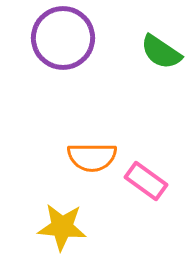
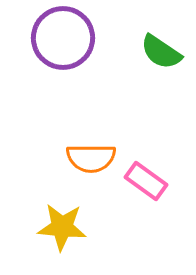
orange semicircle: moved 1 px left, 1 px down
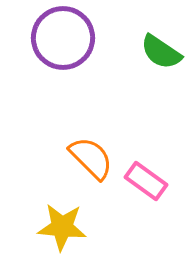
orange semicircle: rotated 135 degrees counterclockwise
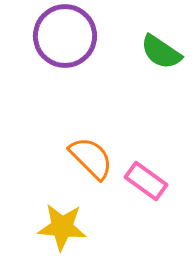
purple circle: moved 2 px right, 2 px up
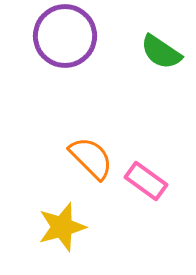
yellow star: rotated 21 degrees counterclockwise
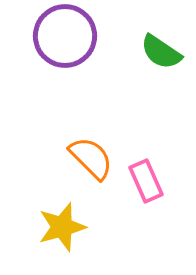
pink rectangle: rotated 30 degrees clockwise
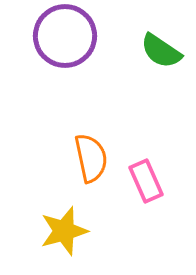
green semicircle: moved 1 px up
orange semicircle: rotated 33 degrees clockwise
yellow star: moved 2 px right, 4 px down
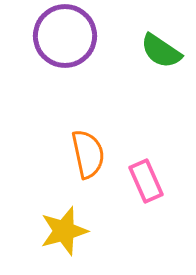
orange semicircle: moved 3 px left, 4 px up
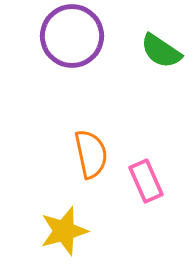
purple circle: moved 7 px right
orange semicircle: moved 3 px right
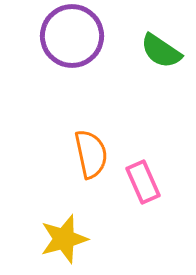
pink rectangle: moved 3 px left, 1 px down
yellow star: moved 8 px down
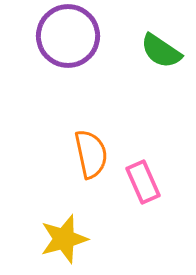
purple circle: moved 4 px left
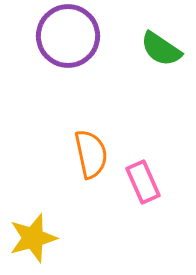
green semicircle: moved 2 px up
yellow star: moved 31 px left, 1 px up
